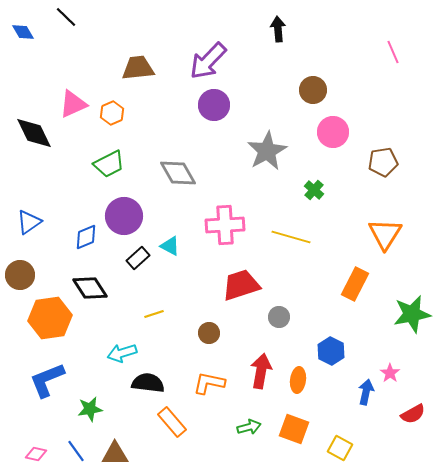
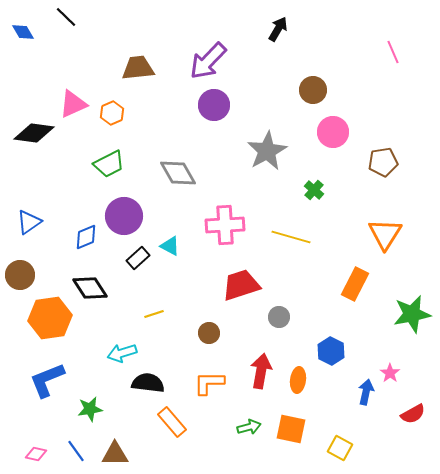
black arrow at (278, 29): rotated 35 degrees clockwise
black diamond at (34, 133): rotated 57 degrees counterclockwise
orange L-shape at (209, 383): rotated 12 degrees counterclockwise
orange square at (294, 429): moved 3 px left; rotated 8 degrees counterclockwise
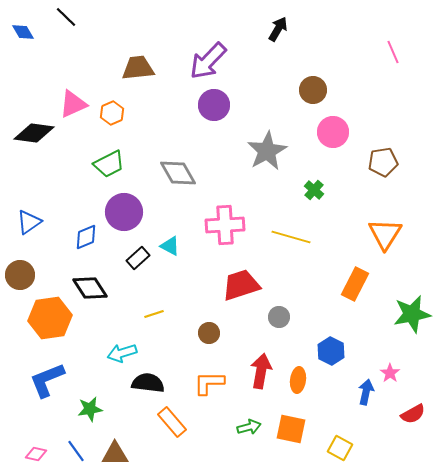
purple circle at (124, 216): moved 4 px up
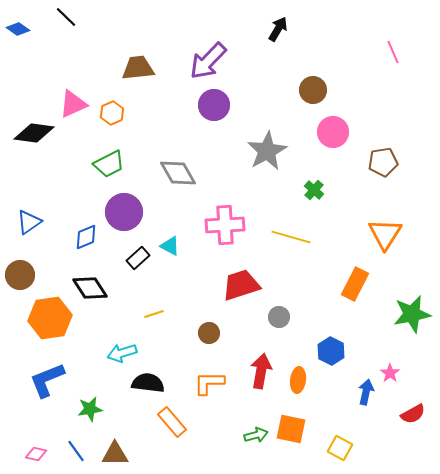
blue diamond at (23, 32): moved 5 px left, 3 px up; rotated 25 degrees counterclockwise
green arrow at (249, 427): moved 7 px right, 8 px down
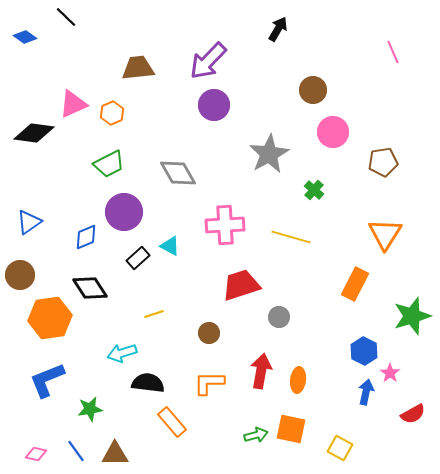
blue diamond at (18, 29): moved 7 px right, 8 px down
gray star at (267, 151): moved 2 px right, 3 px down
green star at (412, 314): moved 2 px down; rotated 6 degrees counterclockwise
blue hexagon at (331, 351): moved 33 px right
